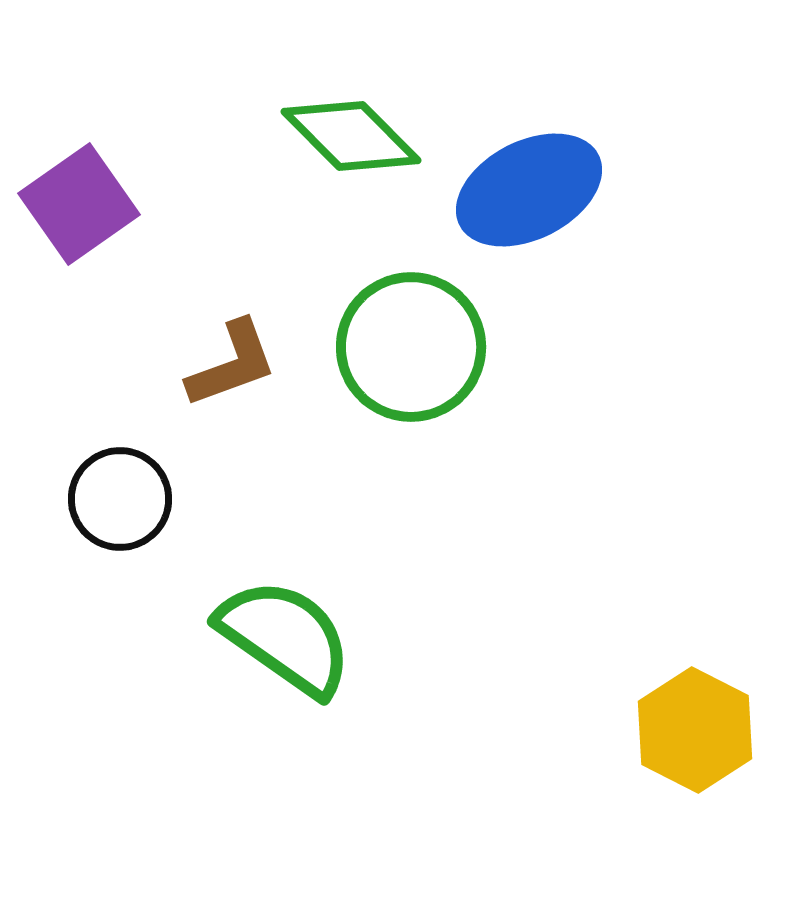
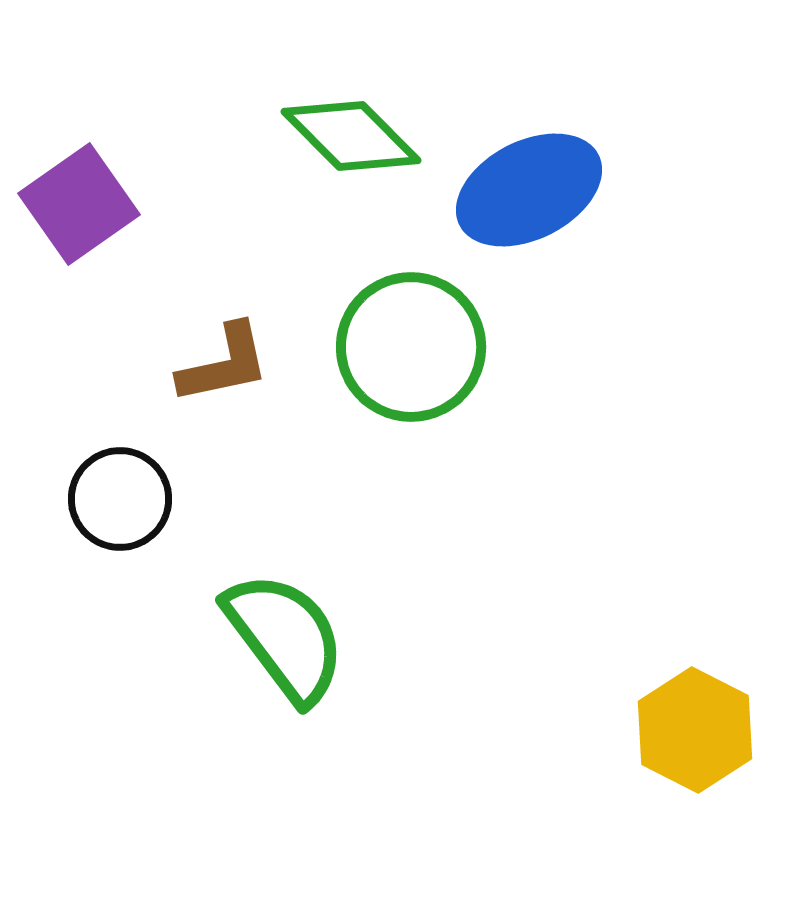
brown L-shape: moved 8 px left; rotated 8 degrees clockwise
green semicircle: rotated 18 degrees clockwise
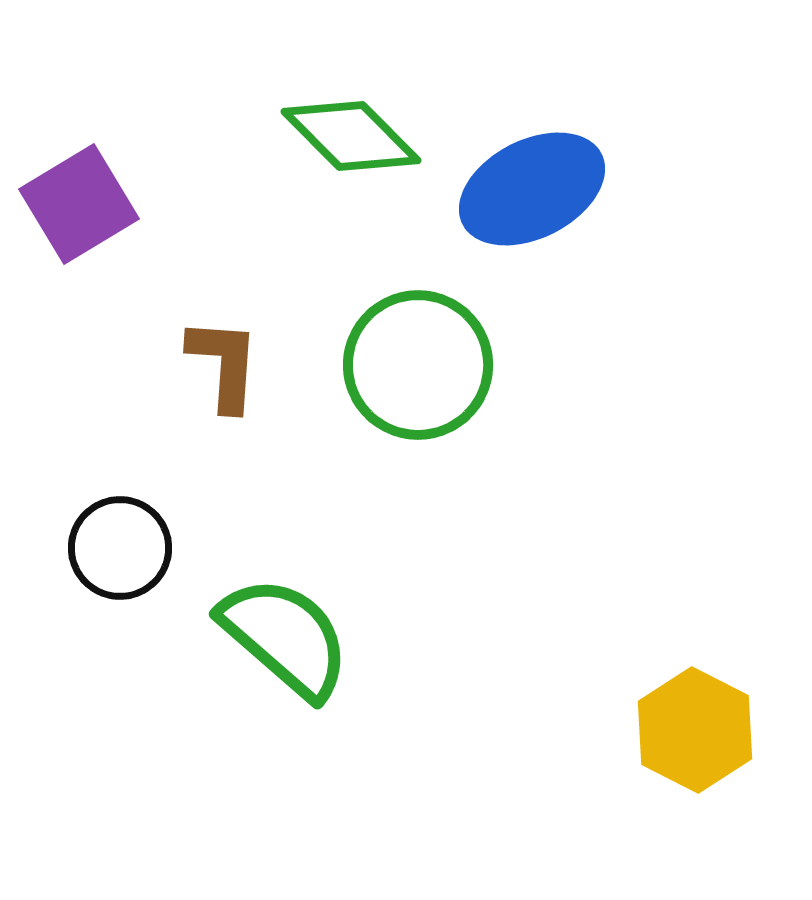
blue ellipse: moved 3 px right, 1 px up
purple square: rotated 4 degrees clockwise
green circle: moved 7 px right, 18 px down
brown L-shape: rotated 74 degrees counterclockwise
black circle: moved 49 px down
green semicircle: rotated 12 degrees counterclockwise
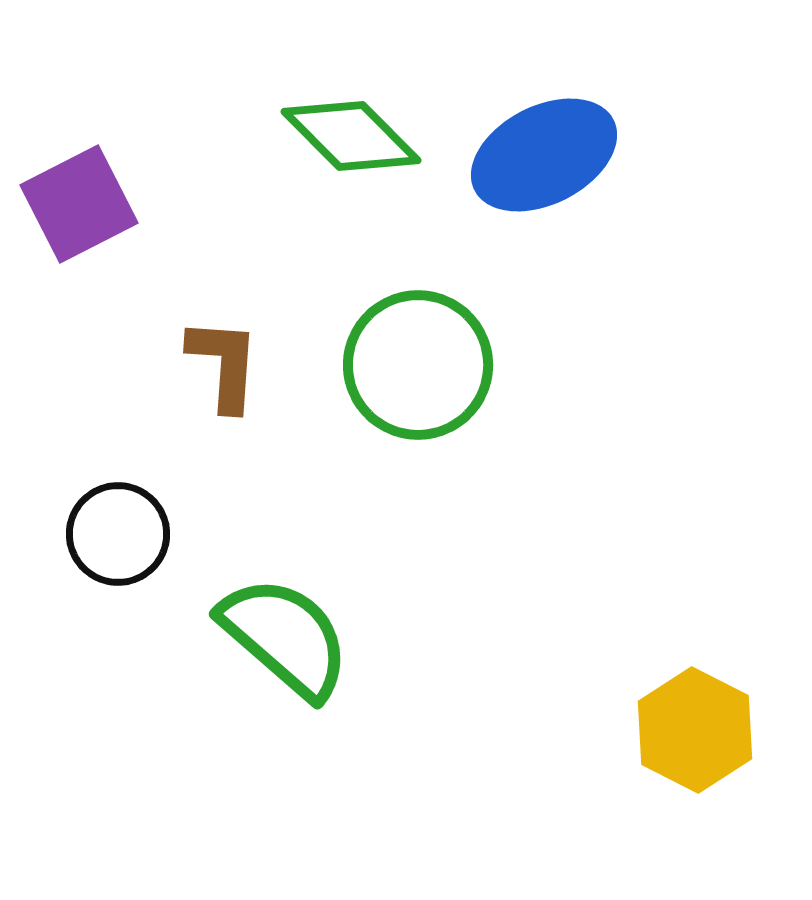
blue ellipse: moved 12 px right, 34 px up
purple square: rotated 4 degrees clockwise
black circle: moved 2 px left, 14 px up
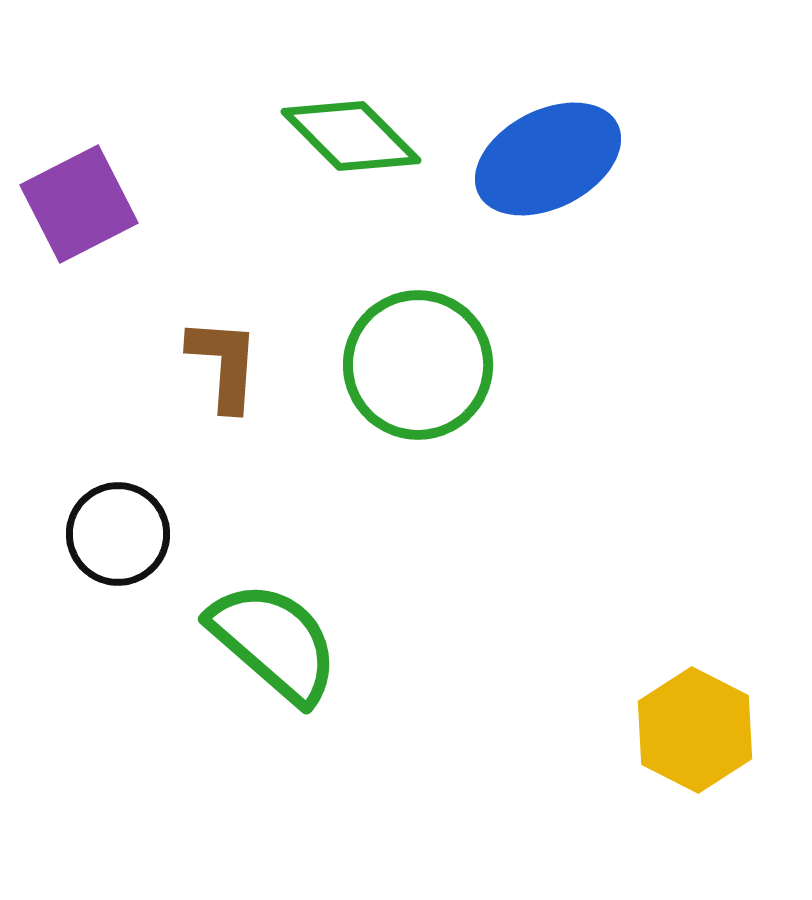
blue ellipse: moved 4 px right, 4 px down
green semicircle: moved 11 px left, 5 px down
